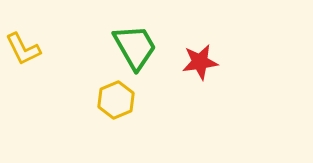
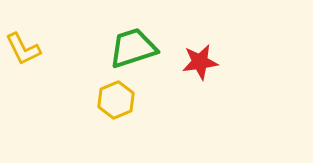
green trapezoid: moved 2 px left, 1 px down; rotated 78 degrees counterclockwise
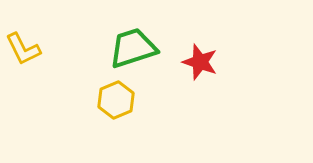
red star: rotated 27 degrees clockwise
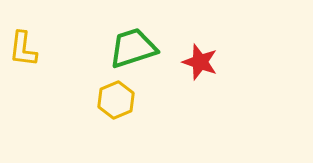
yellow L-shape: rotated 33 degrees clockwise
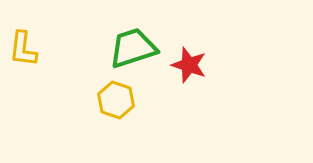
red star: moved 11 px left, 3 px down
yellow hexagon: rotated 18 degrees counterclockwise
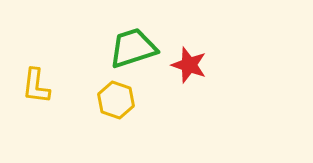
yellow L-shape: moved 13 px right, 37 px down
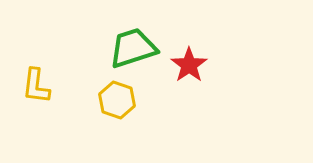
red star: rotated 18 degrees clockwise
yellow hexagon: moved 1 px right
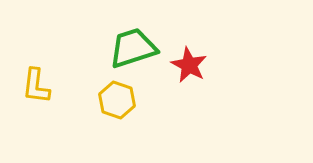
red star: rotated 9 degrees counterclockwise
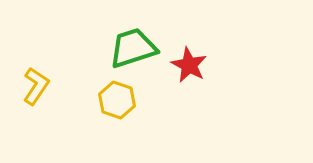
yellow L-shape: rotated 153 degrees counterclockwise
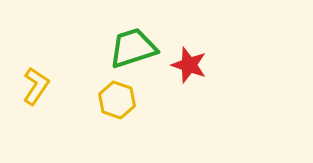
red star: rotated 9 degrees counterclockwise
